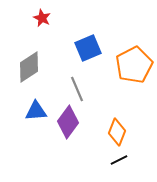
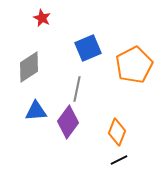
gray line: rotated 35 degrees clockwise
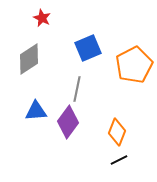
gray diamond: moved 8 px up
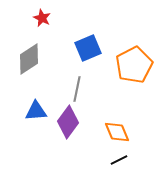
orange diamond: rotated 44 degrees counterclockwise
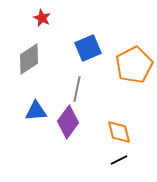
orange diamond: moved 2 px right; rotated 8 degrees clockwise
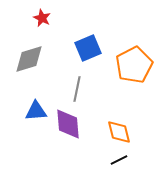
gray diamond: rotated 16 degrees clockwise
purple diamond: moved 2 px down; rotated 40 degrees counterclockwise
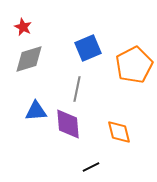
red star: moved 19 px left, 9 px down
black line: moved 28 px left, 7 px down
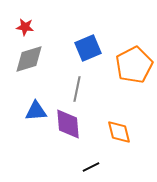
red star: moved 2 px right; rotated 18 degrees counterclockwise
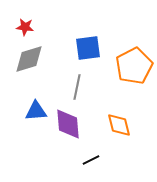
blue square: rotated 16 degrees clockwise
orange pentagon: moved 1 px down
gray line: moved 2 px up
orange diamond: moved 7 px up
black line: moved 7 px up
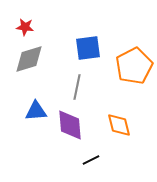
purple diamond: moved 2 px right, 1 px down
